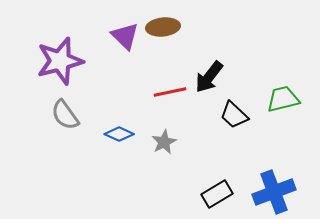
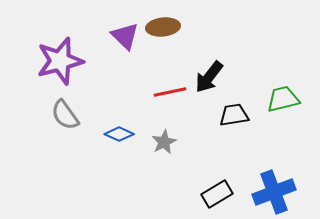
black trapezoid: rotated 128 degrees clockwise
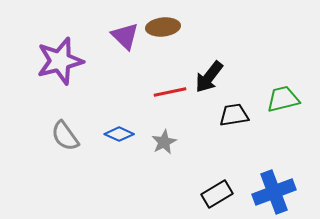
gray semicircle: moved 21 px down
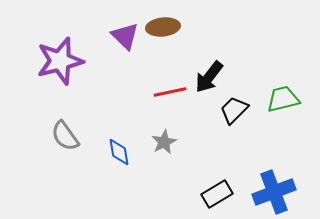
black trapezoid: moved 5 px up; rotated 36 degrees counterclockwise
blue diamond: moved 18 px down; rotated 56 degrees clockwise
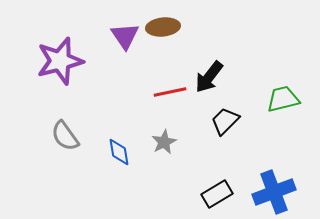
purple triangle: rotated 12 degrees clockwise
black trapezoid: moved 9 px left, 11 px down
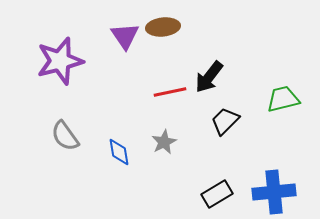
blue cross: rotated 15 degrees clockwise
